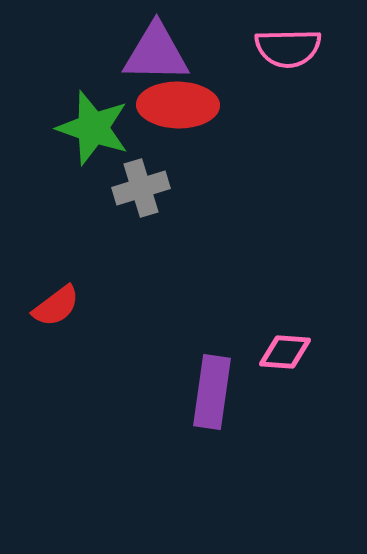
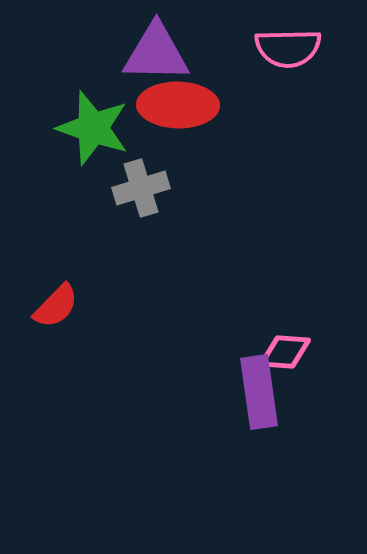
red semicircle: rotated 9 degrees counterclockwise
purple rectangle: moved 47 px right; rotated 16 degrees counterclockwise
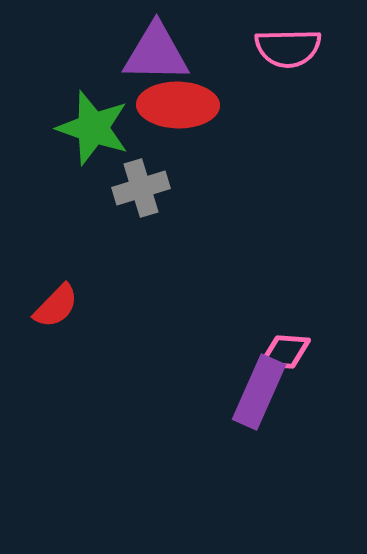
purple rectangle: rotated 32 degrees clockwise
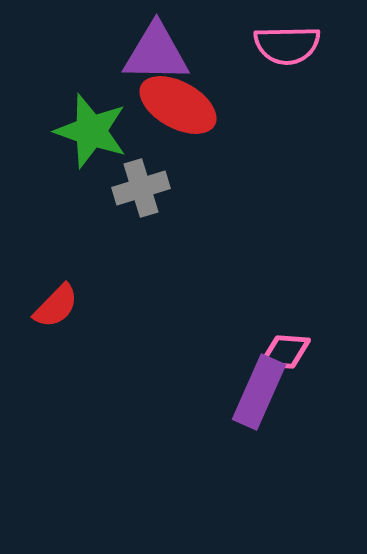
pink semicircle: moved 1 px left, 3 px up
red ellipse: rotated 28 degrees clockwise
green star: moved 2 px left, 3 px down
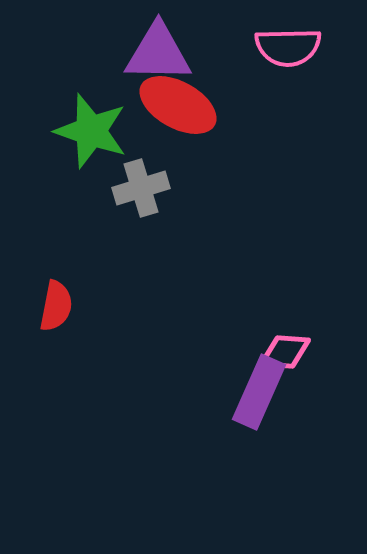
pink semicircle: moved 1 px right, 2 px down
purple triangle: moved 2 px right
red semicircle: rotated 33 degrees counterclockwise
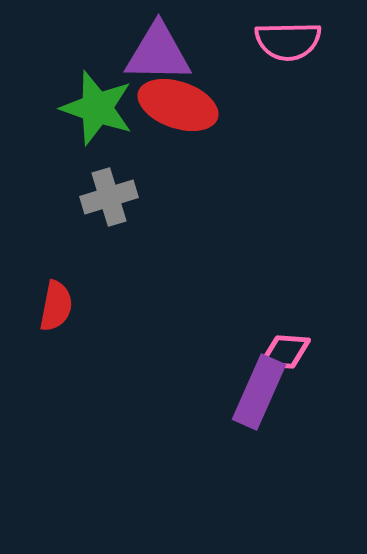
pink semicircle: moved 6 px up
red ellipse: rotated 10 degrees counterclockwise
green star: moved 6 px right, 23 px up
gray cross: moved 32 px left, 9 px down
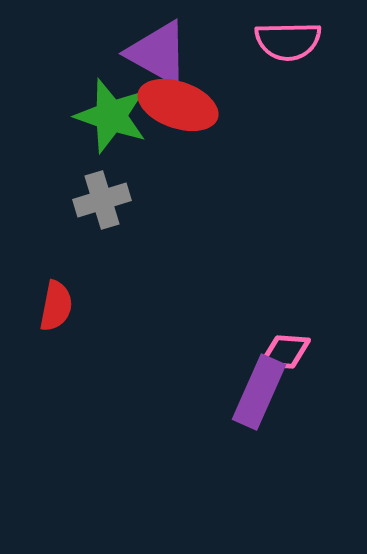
purple triangle: rotated 28 degrees clockwise
green star: moved 14 px right, 8 px down
gray cross: moved 7 px left, 3 px down
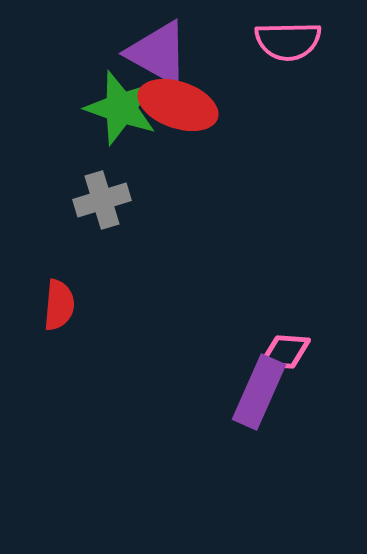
green star: moved 10 px right, 8 px up
red semicircle: moved 3 px right, 1 px up; rotated 6 degrees counterclockwise
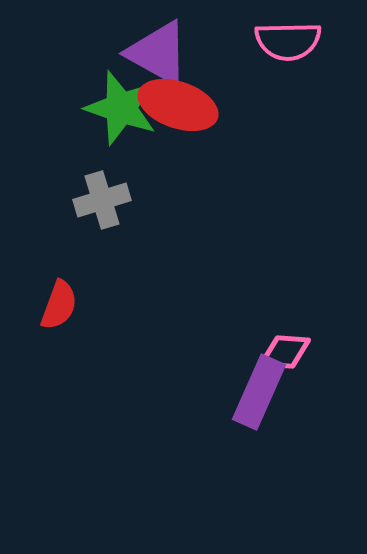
red semicircle: rotated 15 degrees clockwise
